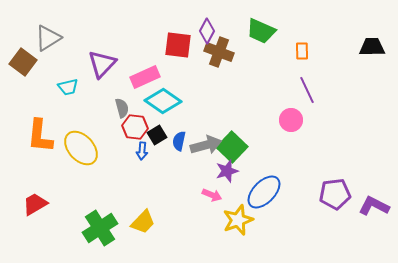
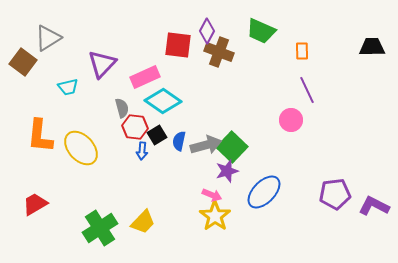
yellow star: moved 23 px left, 4 px up; rotated 16 degrees counterclockwise
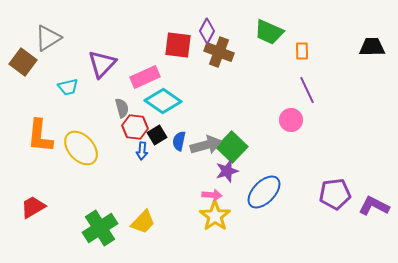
green trapezoid: moved 8 px right, 1 px down
pink arrow: rotated 18 degrees counterclockwise
red trapezoid: moved 2 px left, 3 px down
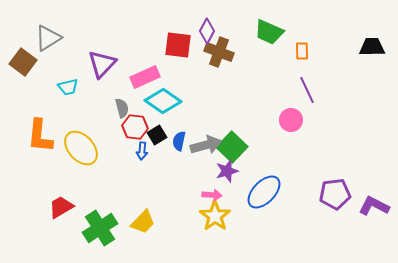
red trapezoid: moved 28 px right
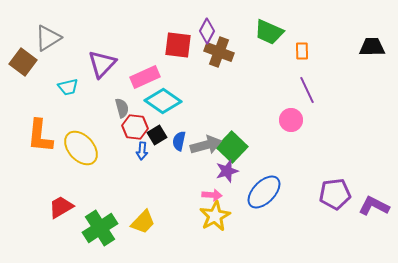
yellow star: rotated 8 degrees clockwise
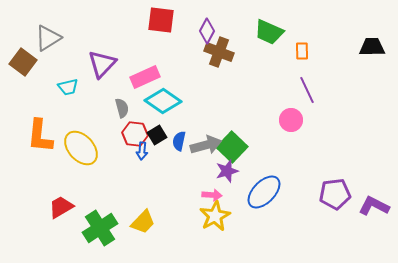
red square: moved 17 px left, 25 px up
red hexagon: moved 7 px down
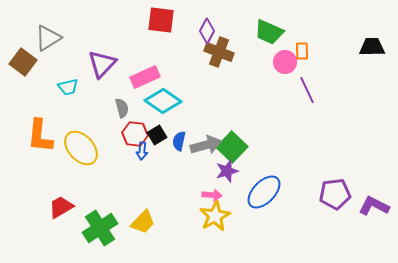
pink circle: moved 6 px left, 58 px up
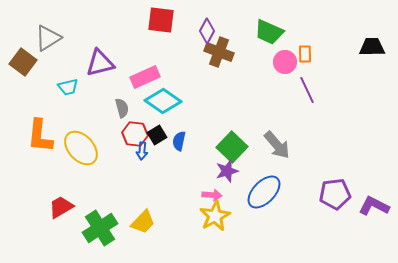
orange rectangle: moved 3 px right, 3 px down
purple triangle: moved 2 px left, 1 px up; rotated 32 degrees clockwise
gray arrow: moved 71 px right; rotated 64 degrees clockwise
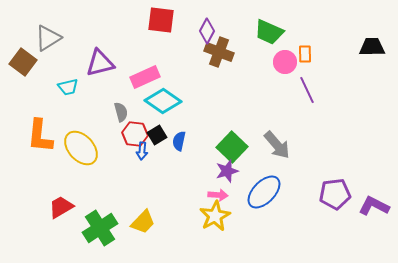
gray semicircle: moved 1 px left, 4 px down
pink arrow: moved 6 px right
